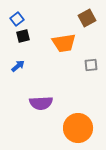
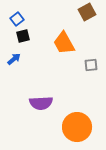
brown square: moved 6 px up
orange trapezoid: rotated 70 degrees clockwise
blue arrow: moved 4 px left, 7 px up
orange circle: moved 1 px left, 1 px up
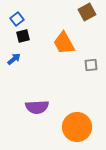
purple semicircle: moved 4 px left, 4 px down
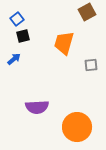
orange trapezoid: rotated 45 degrees clockwise
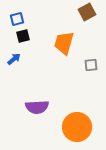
blue square: rotated 24 degrees clockwise
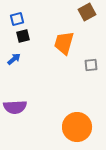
purple semicircle: moved 22 px left
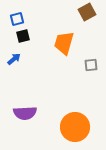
purple semicircle: moved 10 px right, 6 px down
orange circle: moved 2 px left
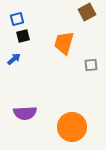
orange circle: moved 3 px left
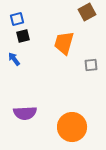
blue arrow: rotated 88 degrees counterclockwise
